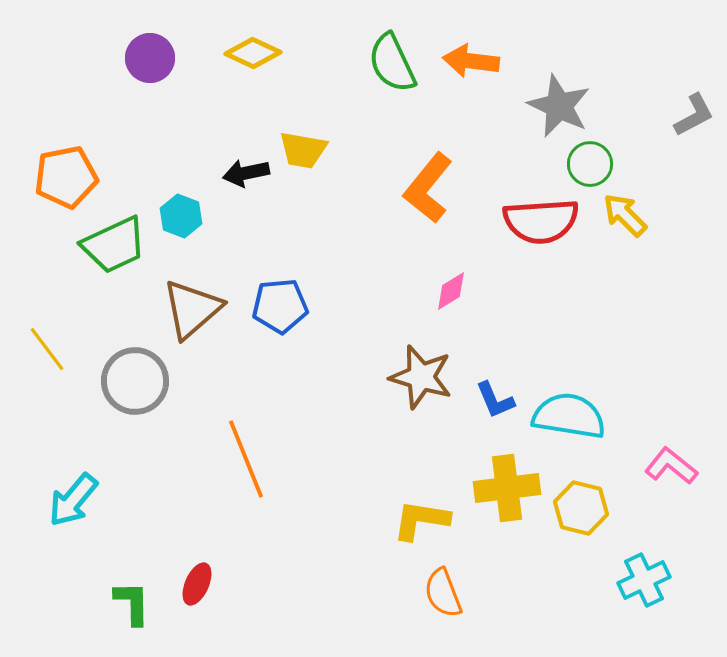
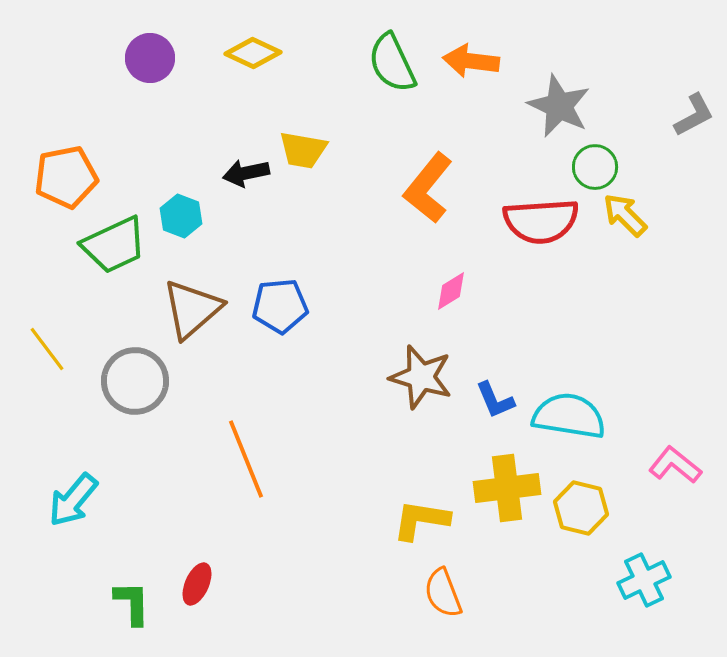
green circle: moved 5 px right, 3 px down
pink L-shape: moved 4 px right, 1 px up
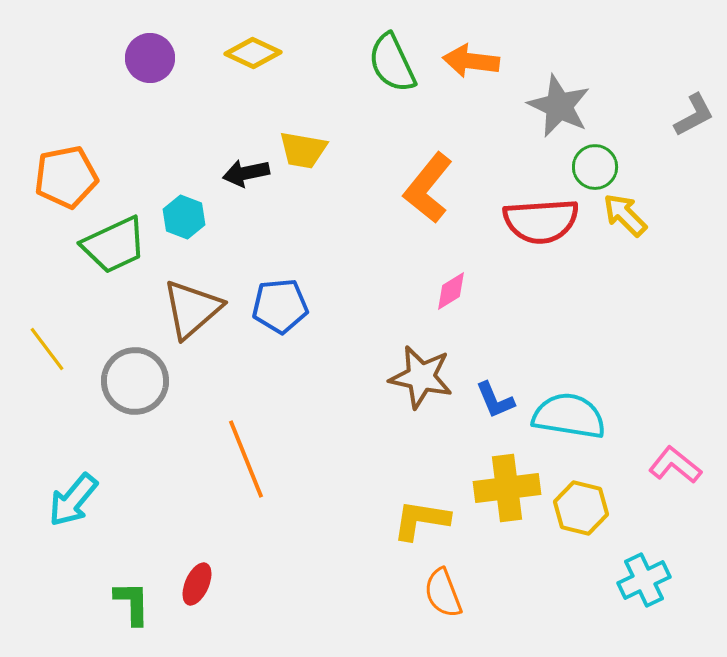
cyan hexagon: moved 3 px right, 1 px down
brown star: rotated 4 degrees counterclockwise
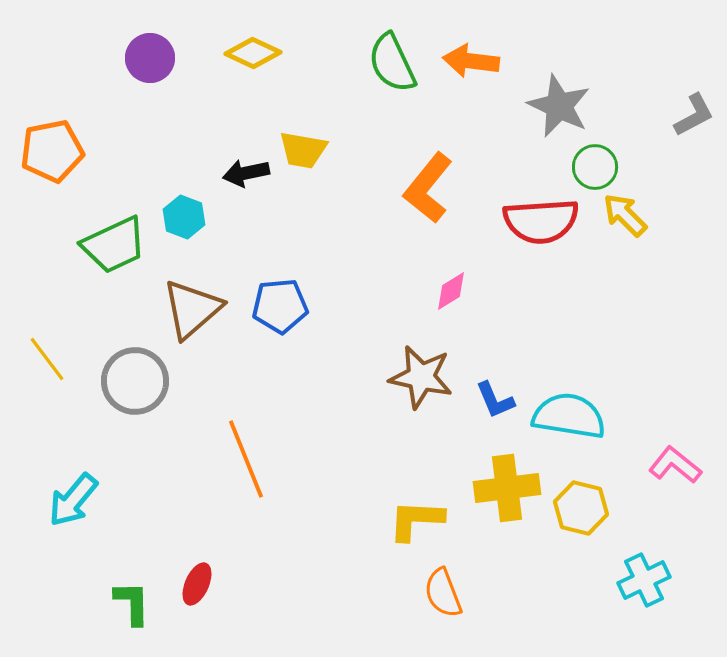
orange pentagon: moved 14 px left, 26 px up
yellow line: moved 10 px down
yellow L-shape: moved 5 px left; rotated 6 degrees counterclockwise
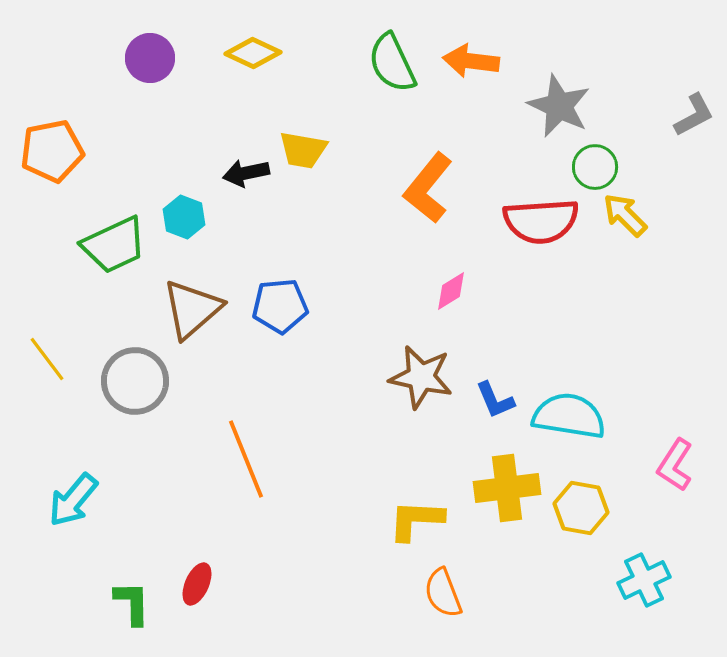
pink L-shape: rotated 96 degrees counterclockwise
yellow hexagon: rotated 4 degrees counterclockwise
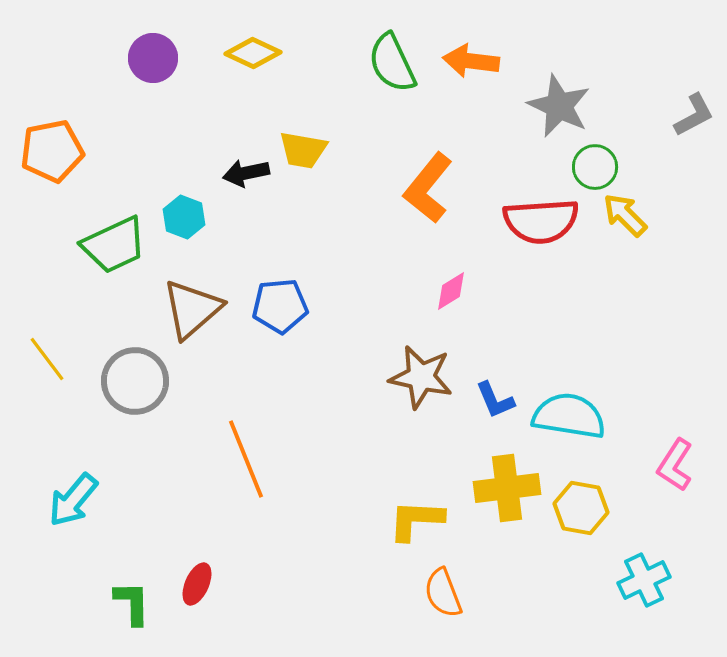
purple circle: moved 3 px right
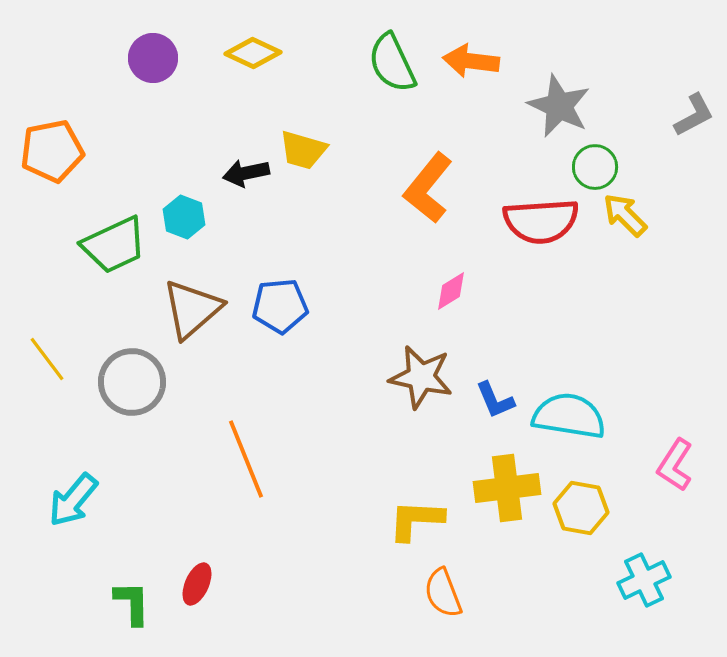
yellow trapezoid: rotated 6 degrees clockwise
gray circle: moved 3 px left, 1 px down
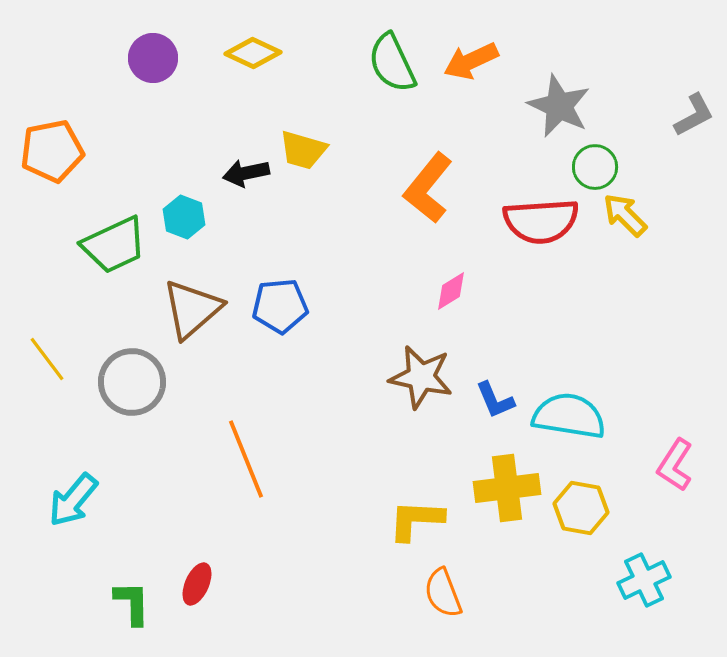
orange arrow: rotated 32 degrees counterclockwise
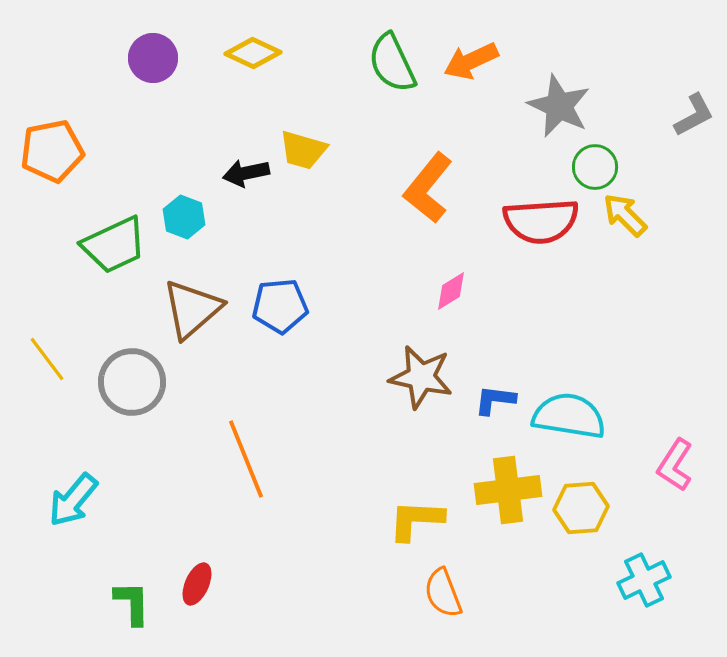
blue L-shape: rotated 120 degrees clockwise
yellow cross: moved 1 px right, 2 px down
yellow hexagon: rotated 14 degrees counterclockwise
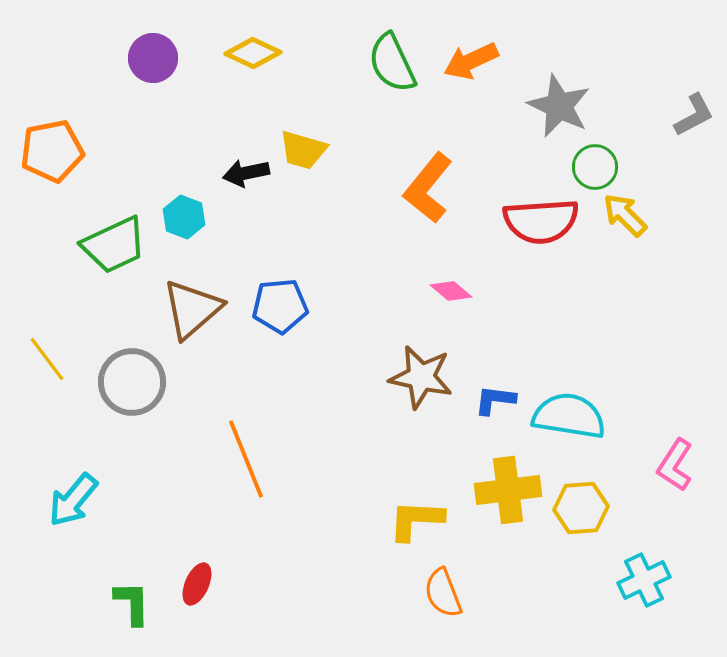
pink diamond: rotated 72 degrees clockwise
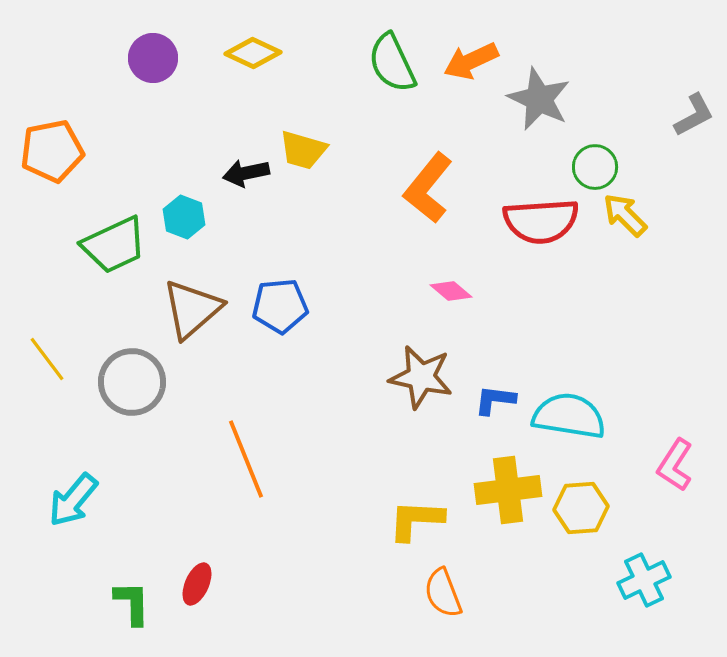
gray star: moved 20 px left, 7 px up
